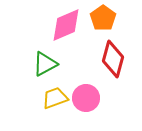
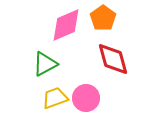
red diamond: rotated 30 degrees counterclockwise
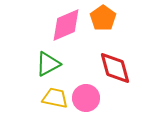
red diamond: moved 2 px right, 9 px down
green triangle: moved 3 px right
yellow trapezoid: rotated 32 degrees clockwise
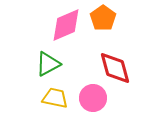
pink circle: moved 7 px right
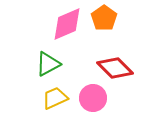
orange pentagon: moved 1 px right
pink diamond: moved 1 px right, 1 px up
red diamond: rotated 30 degrees counterclockwise
yellow trapezoid: rotated 36 degrees counterclockwise
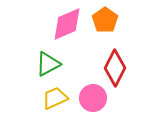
orange pentagon: moved 1 px right, 2 px down
red diamond: rotated 72 degrees clockwise
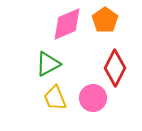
yellow trapezoid: rotated 88 degrees counterclockwise
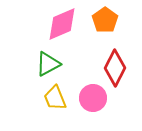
pink diamond: moved 5 px left
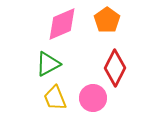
orange pentagon: moved 2 px right
